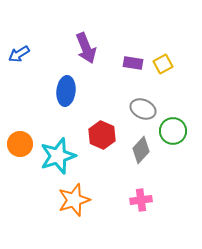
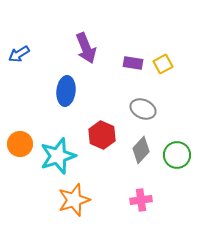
green circle: moved 4 px right, 24 px down
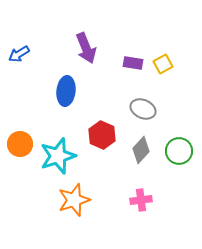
green circle: moved 2 px right, 4 px up
